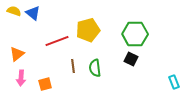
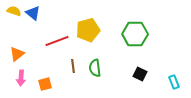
black square: moved 9 px right, 15 px down
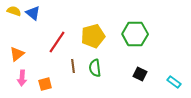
yellow pentagon: moved 5 px right, 6 px down
red line: moved 1 px down; rotated 35 degrees counterclockwise
pink arrow: moved 1 px right
cyan rectangle: rotated 32 degrees counterclockwise
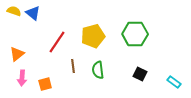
green semicircle: moved 3 px right, 2 px down
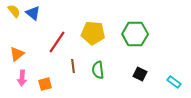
yellow semicircle: rotated 32 degrees clockwise
yellow pentagon: moved 3 px up; rotated 20 degrees clockwise
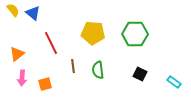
yellow semicircle: moved 1 px left, 1 px up
red line: moved 6 px left, 1 px down; rotated 60 degrees counterclockwise
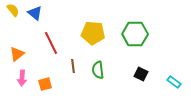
blue triangle: moved 2 px right
black square: moved 1 px right
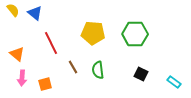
orange triangle: rotated 42 degrees counterclockwise
brown line: moved 1 px down; rotated 24 degrees counterclockwise
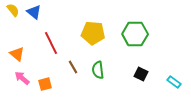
blue triangle: moved 1 px left, 1 px up
pink arrow: rotated 126 degrees clockwise
